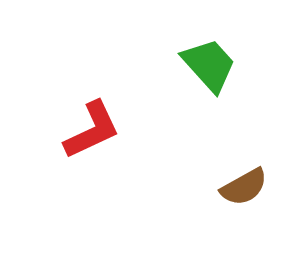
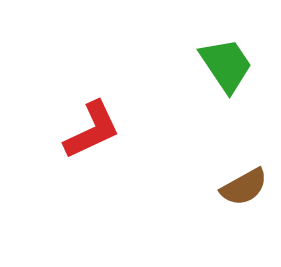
green trapezoid: moved 17 px right; rotated 8 degrees clockwise
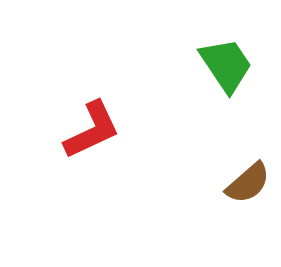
brown semicircle: moved 4 px right, 4 px up; rotated 12 degrees counterclockwise
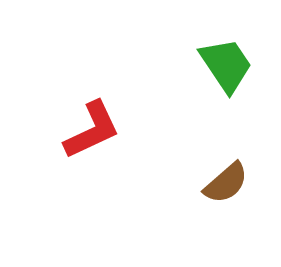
brown semicircle: moved 22 px left
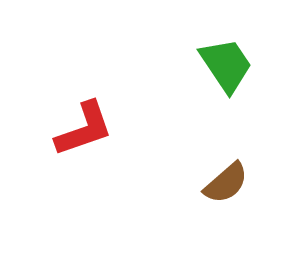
red L-shape: moved 8 px left, 1 px up; rotated 6 degrees clockwise
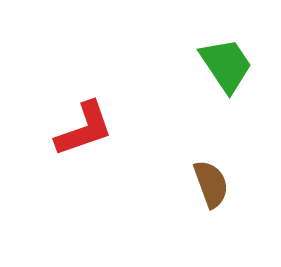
brown semicircle: moved 15 px left, 1 px down; rotated 69 degrees counterclockwise
